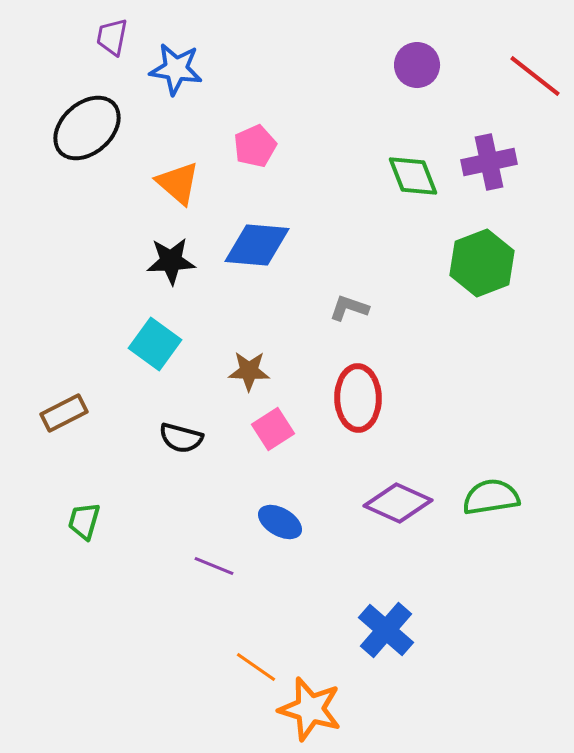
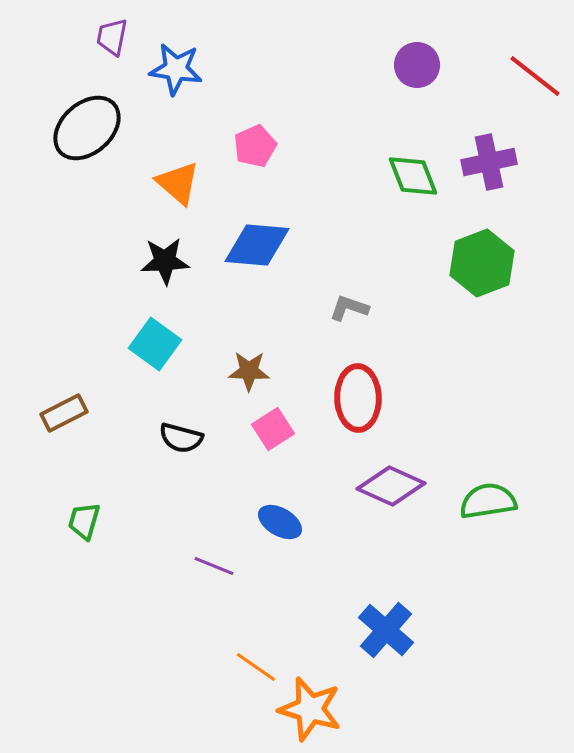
black star: moved 6 px left
green semicircle: moved 3 px left, 4 px down
purple diamond: moved 7 px left, 17 px up
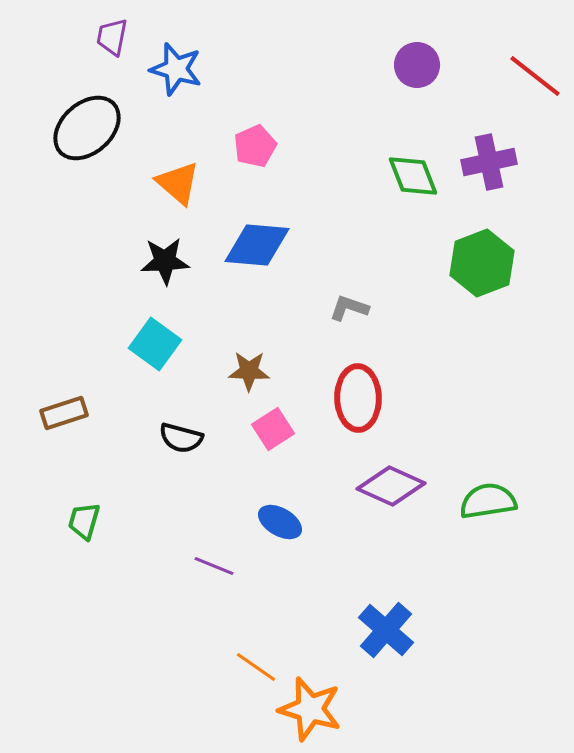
blue star: rotated 8 degrees clockwise
brown rectangle: rotated 9 degrees clockwise
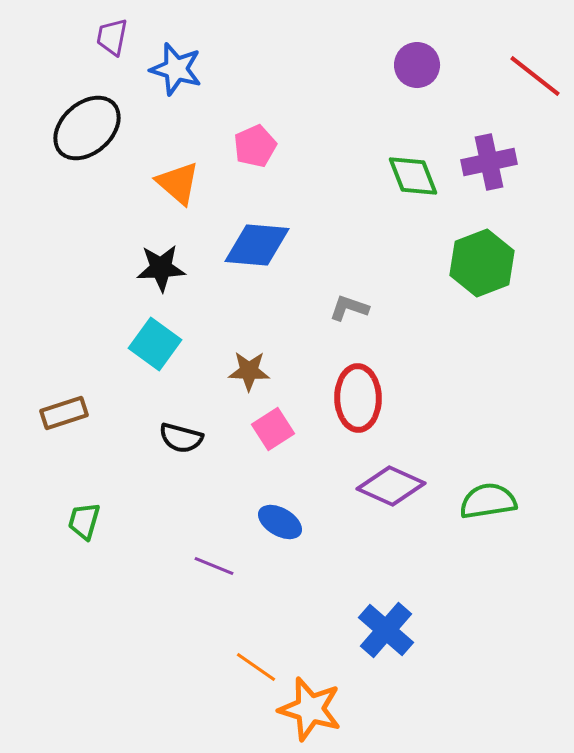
black star: moved 4 px left, 7 px down
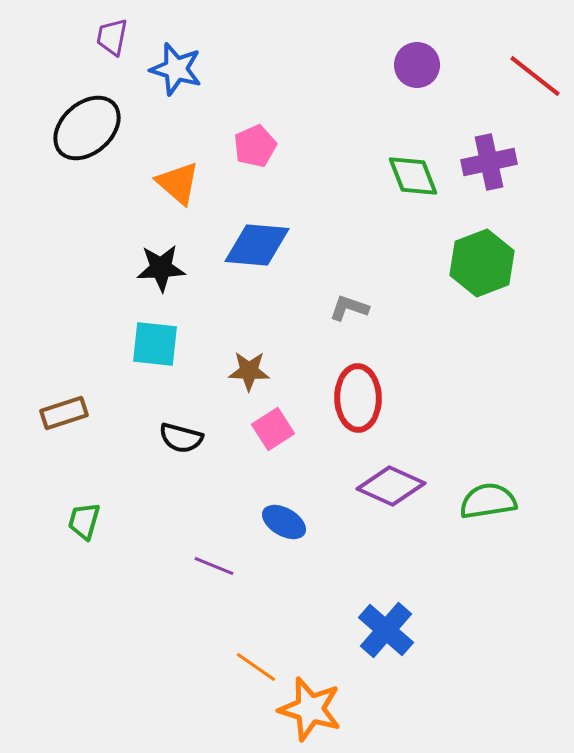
cyan square: rotated 30 degrees counterclockwise
blue ellipse: moved 4 px right
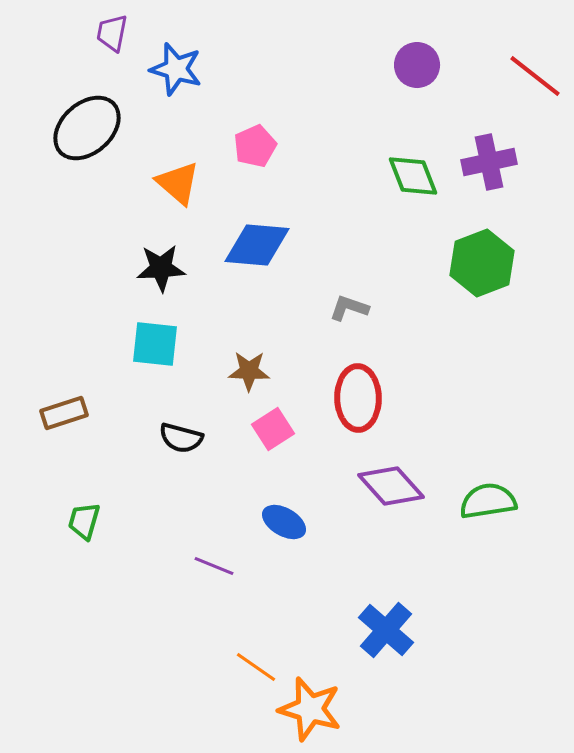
purple trapezoid: moved 4 px up
purple diamond: rotated 24 degrees clockwise
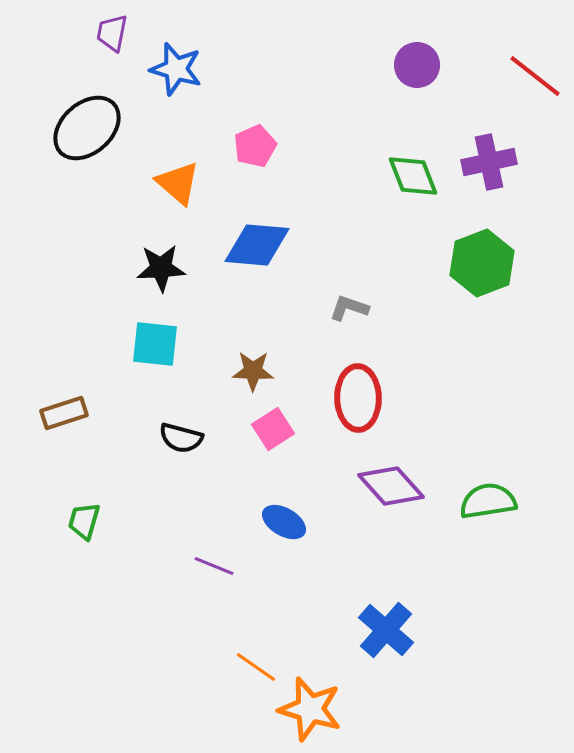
brown star: moved 4 px right
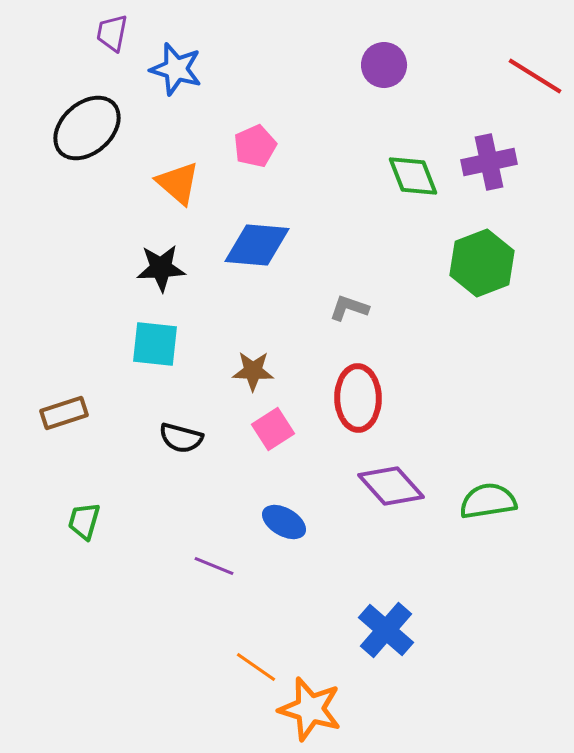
purple circle: moved 33 px left
red line: rotated 6 degrees counterclockwise
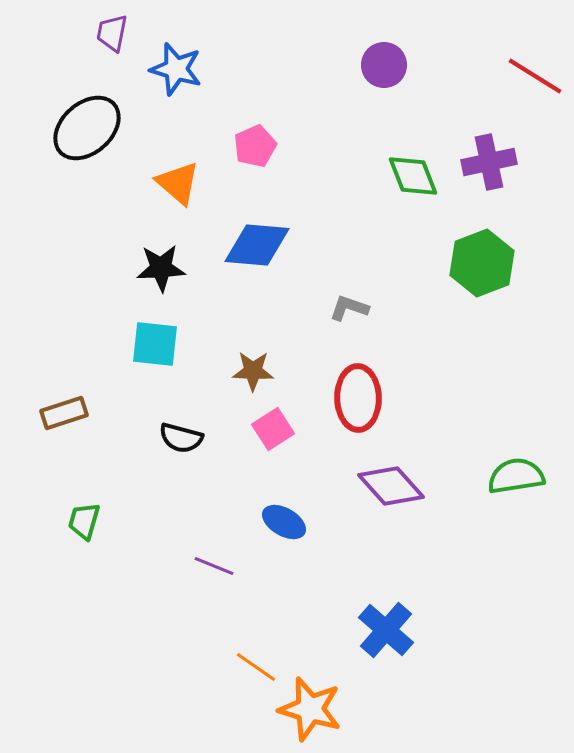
green semicircle: moved 28 px right, 25 px up
